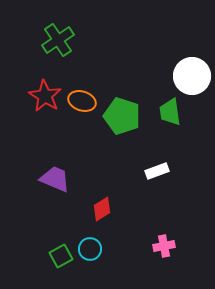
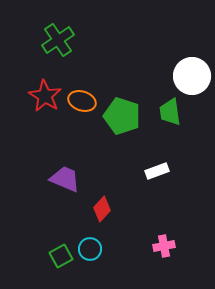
purple trapezoid: moved 10 px right
red diamond: rotated 15 degrees counterclockwise
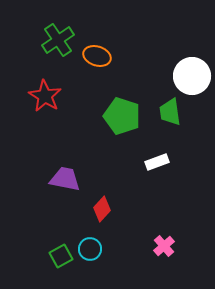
orange ellipse: moved 15 px right, 45 px up
white rectangle: moved 9 px up
purple trapezoid: rotated 12 degrees counterclockwise
pink cross: rotated 30 degrees counterclockwise
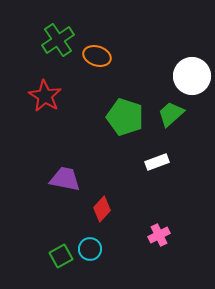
green trapezoid: moved 1 px right, 2 px down; rotated 56 degrees clockwise
green pentagon: moved 3 px right, 1 px down
pink cross: moved 5 px left, 11 px up; rotated 15 degrees clockwise
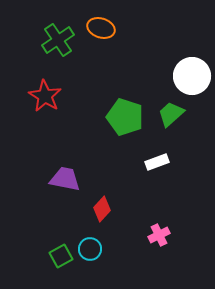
orange ellipse: moved 4 px right, 28 px up
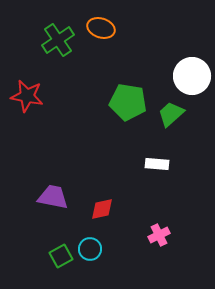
red star: moved 18 px left; rotated 20 degrees counterclockwise
green pentagon: moved 3 px right, 15 px up; rotated 9 degrees counterclockwise
white rectangle: moved 2 px down; rotated 25 degrees clockwise
purple trapezoid: moved 12 px left, 18 px down
red diamond: rotated 35 degrees clockwise
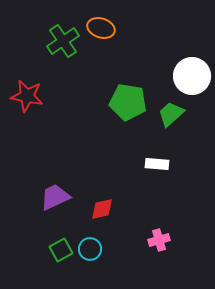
green cross: moved 5 px right, 1 px down
purple trapezoid: moved 2 px right; rotated 36 degrees counterclockwise
pink cross: moved 5 px down; rotated 10 degrees clockwise
green square: moved 6 px up
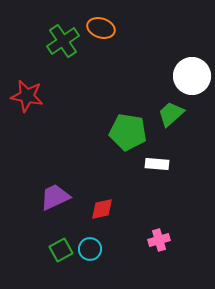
green pentagon: moved 30 px down
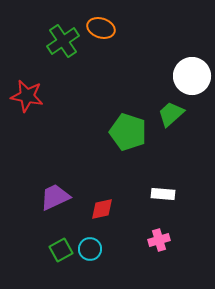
green pentagon: rotated 9 degrees clockwise
white rectangle: moved 6 px right, 30 px down
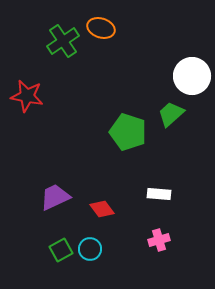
white rectangle: moved 4 px left
red diamond: rotated 65 degrees clockwise
